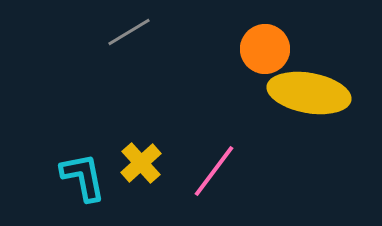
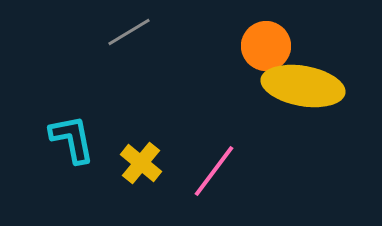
orange circle: moved 1 px right, 3 px up
yellow ellipse: moved 6 px left, 7 px up
yellow cross: rotated 9 degrees counterclockwise
cyan L-shape: moved 11 px left, 38 px up
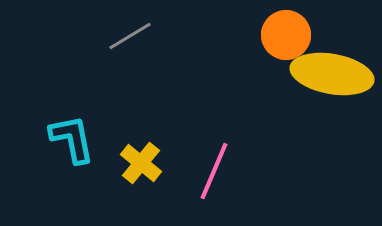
gray line: moved 1 px right, 4 px down
orange circle: moved 20 px right, 11 px up
yellow ellipse: moved 29 px right, 12 px up
pink line: rotated 14 degrees counterclockwise
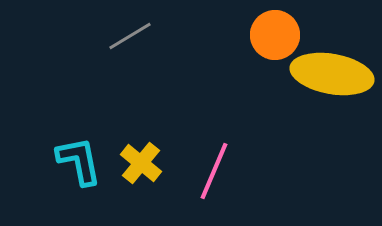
orange circle: moved 11 px left
cyan L-shape: moved 7 px right, 22 px down
